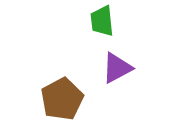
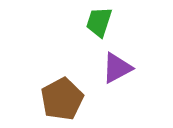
green trapezoid: moved 3 px left, 1 px down; rotated 24 degrees clockwise
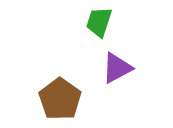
brown pentagon: moved 2 px left; rotated 9 degrees counterclockwise
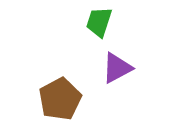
brown pentagon: rotated 9 degrees clockwise
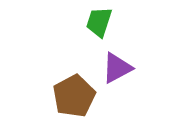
brown pentagon: moved 14 px right, 3 px up
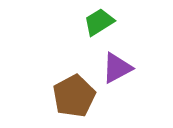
green trapezoid: rotated 40 degrees clockwise
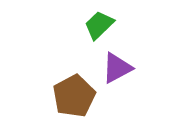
green trapezoid: moved 3 px down; rotated 12 degrees counterclockwise
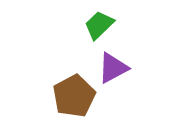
purple triangle: moved 4 px left
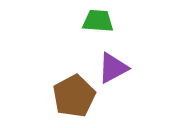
green trapezoid: moved 1 px left, 4 px up; rotated 48 degrees clockwise
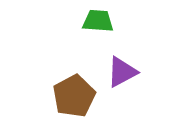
purple triangle: moved 9 px right, 4 px down
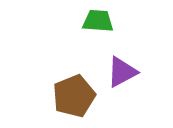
brown pentagon: rotated 6 degrees clockwise
